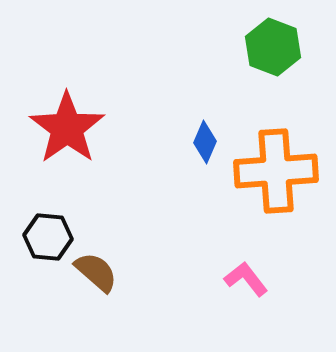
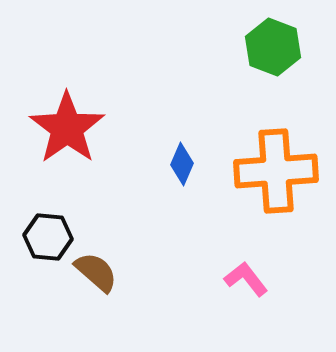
blue diamond: moved 23 px left, 22 px down
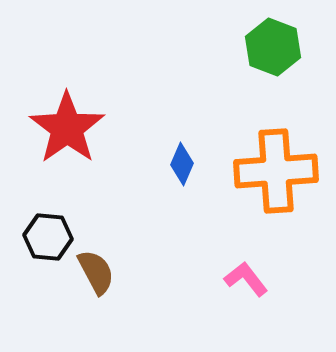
brown semicircle: rotated 21 degrees clockwise
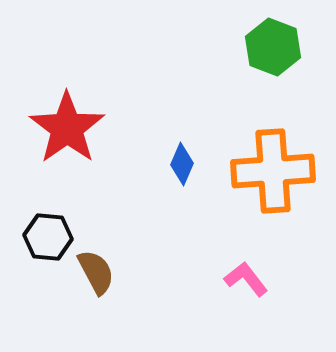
orange cross: moved 3 px left
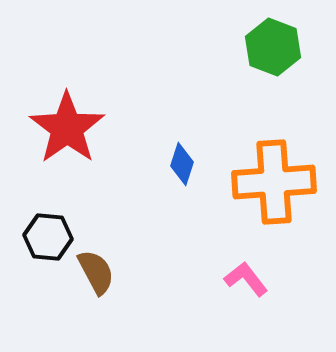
blue diamond: rotated 6 degrees counterclockwise
orange cross: moved 1 px right, 11 px down
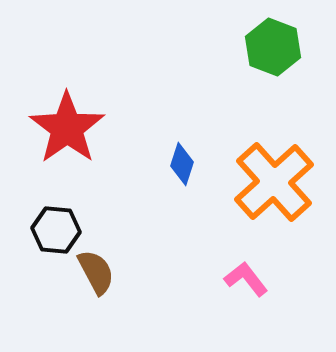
orange cross: rotated 38 degrees counterclockwise
black hexagon: moved 8 px right, 7 px up
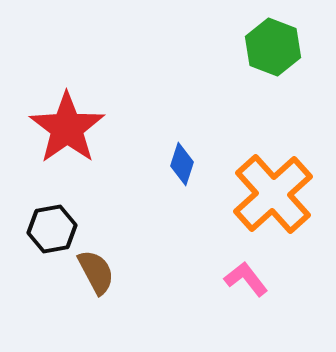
orange cross: moved 1 px left, 12 px down
black hexagon: moved 4 px left, 1 px up; rotated 15 degrees counterclockwise
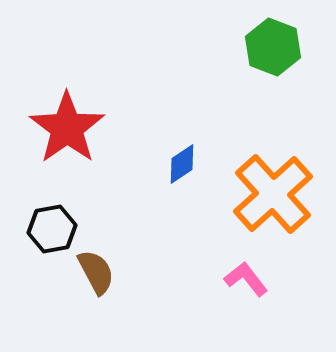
blue diamond: rotated 39 degrees clockwise
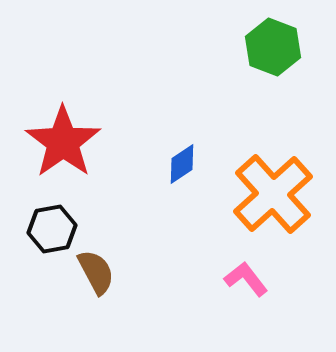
red star: moved 4 px left, 14 px down
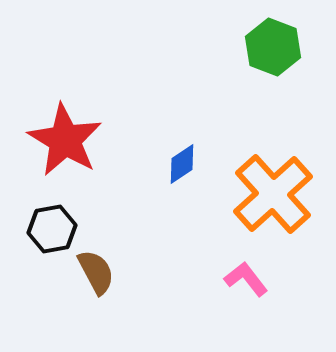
red star: moved 2 px right, 2 px up; rotated 6 degrees counterclockwise
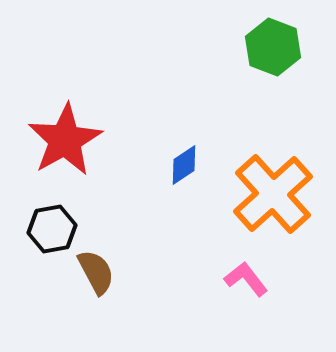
red star: rotated 12 degrees clockwise
blue diamond: moved 2 px right, 1 px down
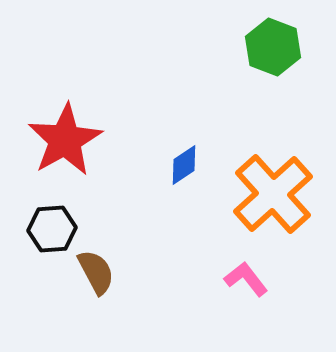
black hexagon: rotated 6 degrees clockwise
